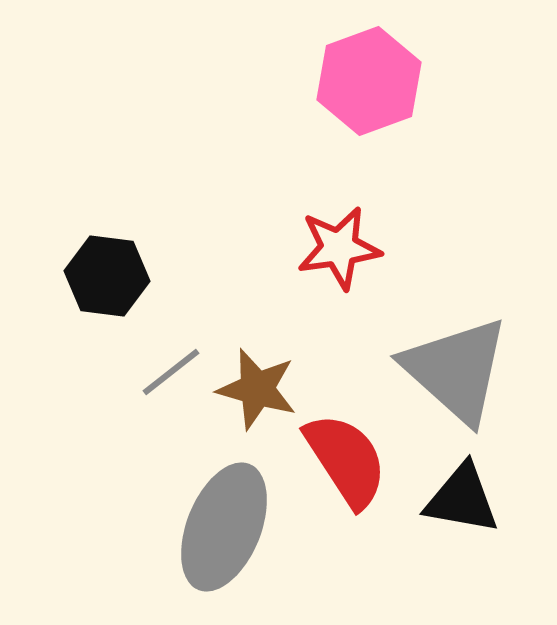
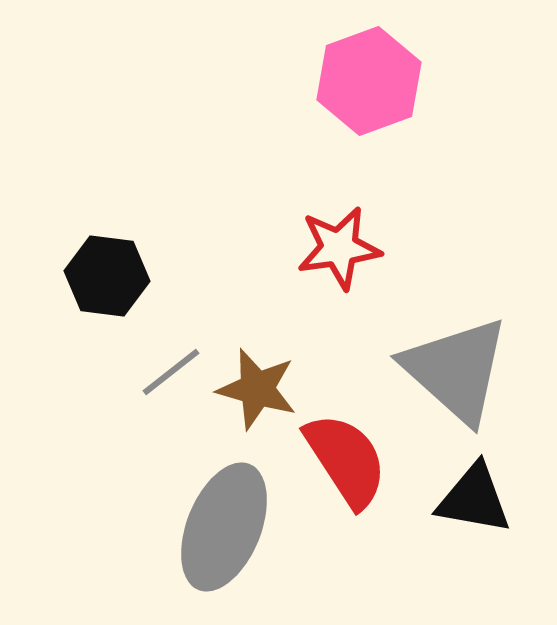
black triangle: moved 12 px right
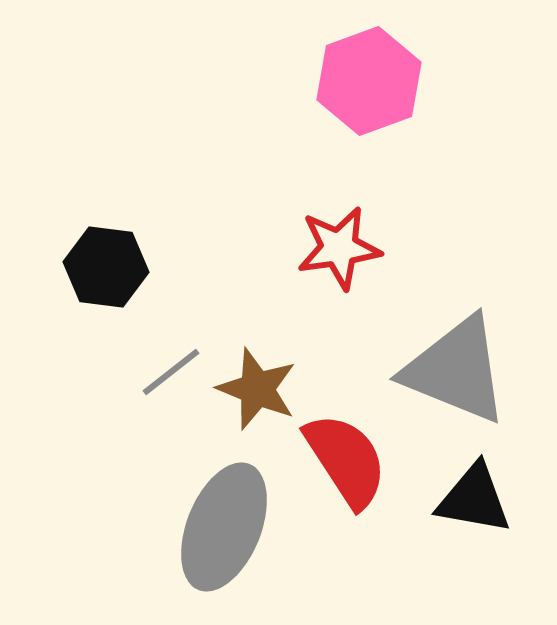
black hexagon: moved 1 px left, 9 px up
gray triangle: rotated 20 degrees counterclockwise
brown star: rotated 6 degrees clockwise
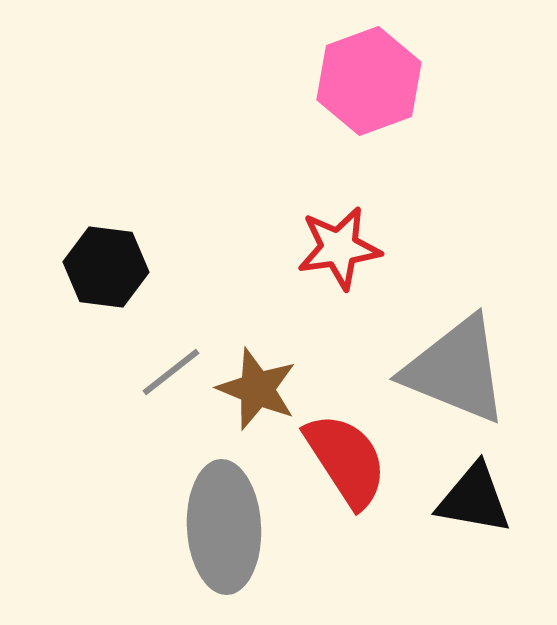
gray ellipse: rotated 25 degrees counterclockwise
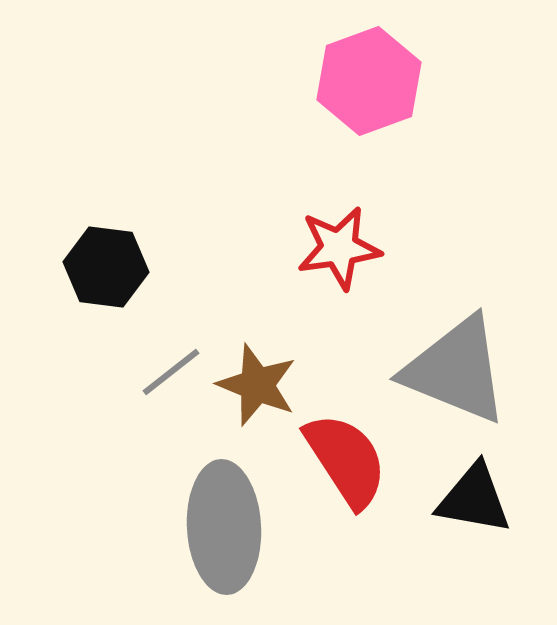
brown star: moved 4 px up
